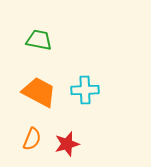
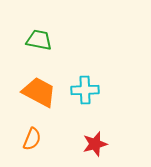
red star: moved 28 px right
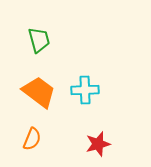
green trapezoid: rotated 64 degrees clockwise
orange trapezoid: rotated 9 degrees clockwise
red star: moved 3 px right
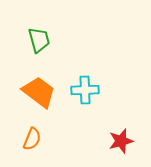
red star: moved 23 px right, 3 px up
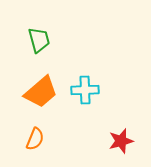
orange trapezoid: moved 2 px right; rotated 102 degrees clockwise
orange semicircle: moved 3 px right
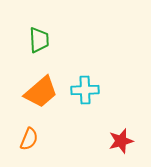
green trapezoid: rotated 12 degrees clockwise
orange semicircle: moved 6 px left
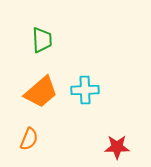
green trapezoid: moved 3 px right
red star: moved 4 px left, 6 px down; rotated 15 degrees clockwise
